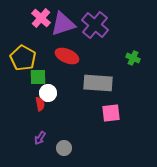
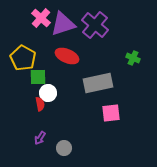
gray rectangle: rotated 16 degrees counterclockwise
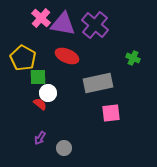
purple triangle: rotated 28 degrees clockwise
red semicircle: rotated 40 degrees counterclockwise
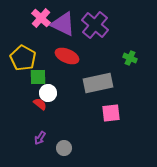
purple triangle: rotated 16 degrees clockwise
green cross: moved 3 px left
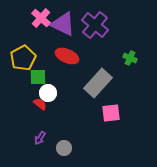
yellow pentagon: rotated 15 degrees clockwise
gray rectangle: rotated 36 degrees counterclockwise
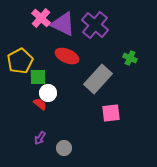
yellow pentagon: moved 3 px left, 3 px down
gray rectangle: moved 4 px up
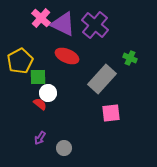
gray rectangle: moved 4 px right
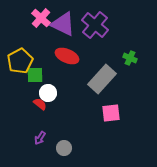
green square: moved 3 px left, 2 px up
